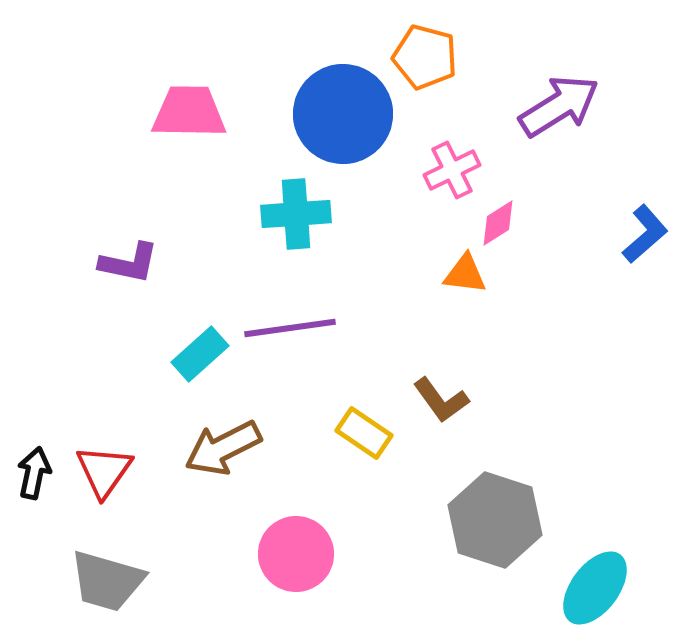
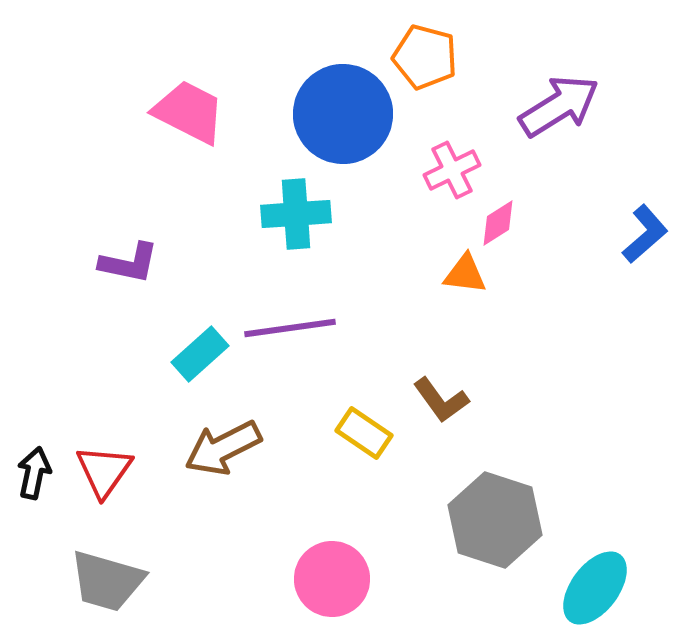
pink trapezoid: rotated 26 degrees clockwise
pink circle: moved 36 px right, 25 px down
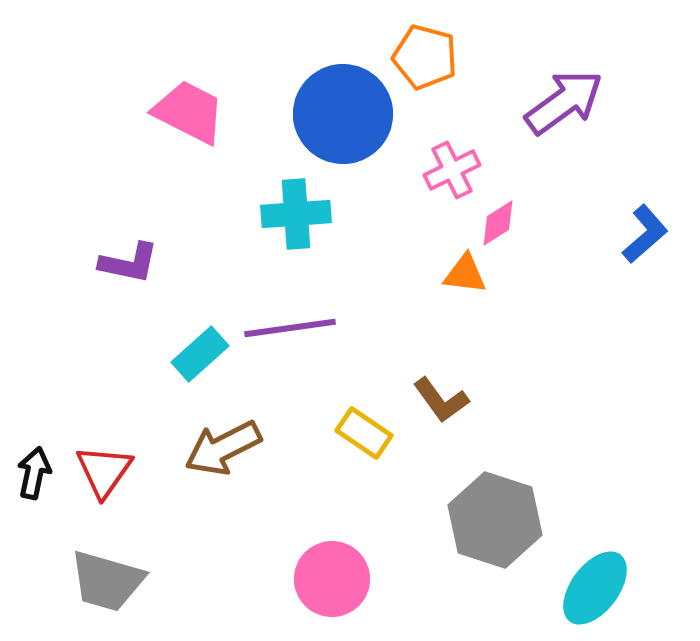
purple arrow: moved 5 px right, 4 px up; rotated 4 degrees counterclockwise
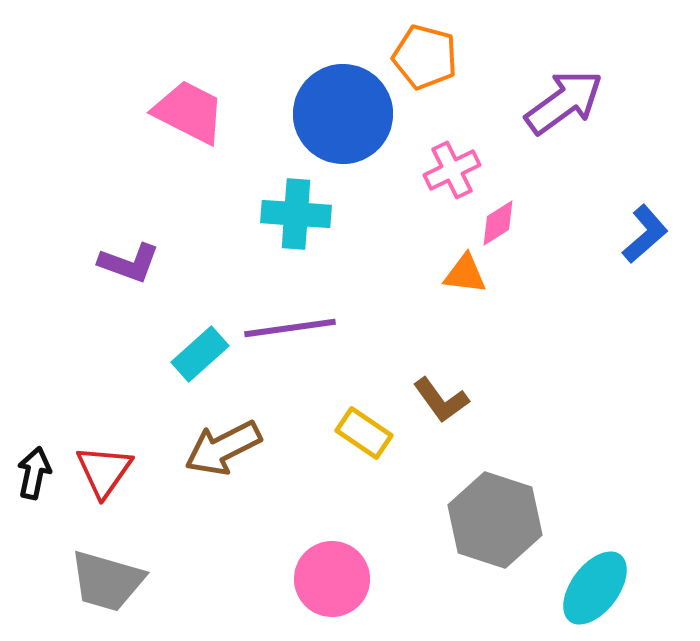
cyan cross: rotated 8 degrees clockwise
purple L-shape: rotated 8 degrees clockwise
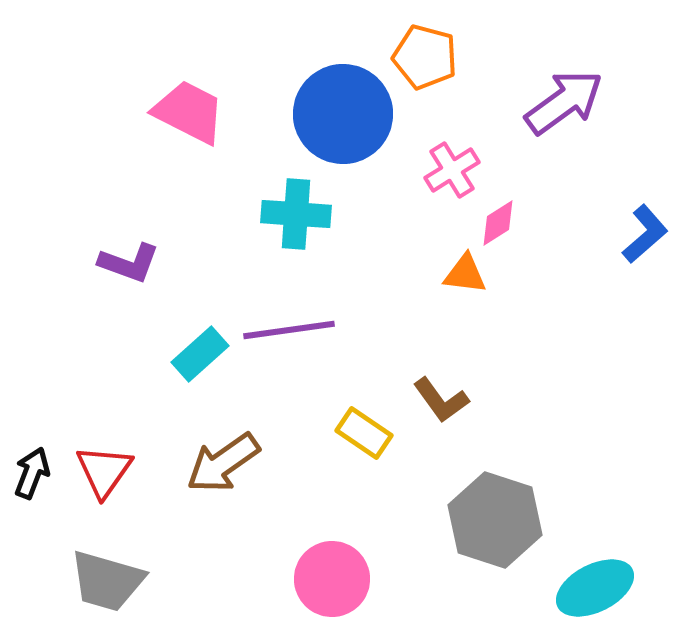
pink cross: rotated 6 degrees counterclockwise
purple line: moved 1 px left, 2 px down
brown arrow: moved 15 px down; rotated 8 degrees counterclockwise
black arrow: moved 2 px left; rotated 9 degrees clockwise
cyan ellipse: rotated 26 degrees clockwise
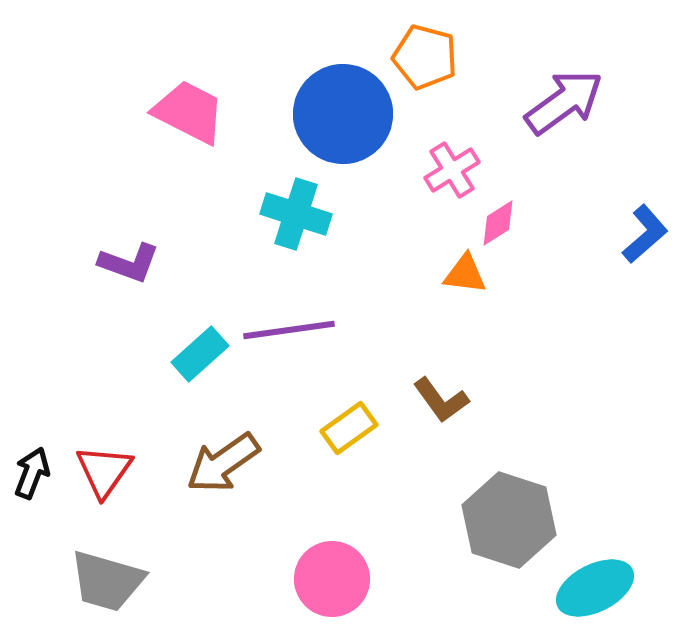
cyan cross: rotated 14 degrees clockwise
yellow rectangle: moved 15 px left, 5 px up; rotated 70 degrees counterclockwise
gray hexagon: moved 14 px right
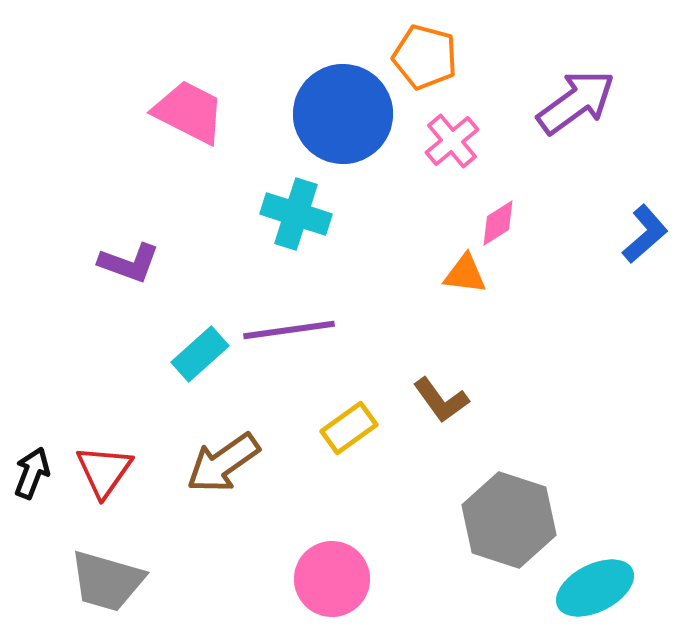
purple arrow: moved 12 px right
pink cross: moved 29 px up; rotated 8 degrees counterclockwise
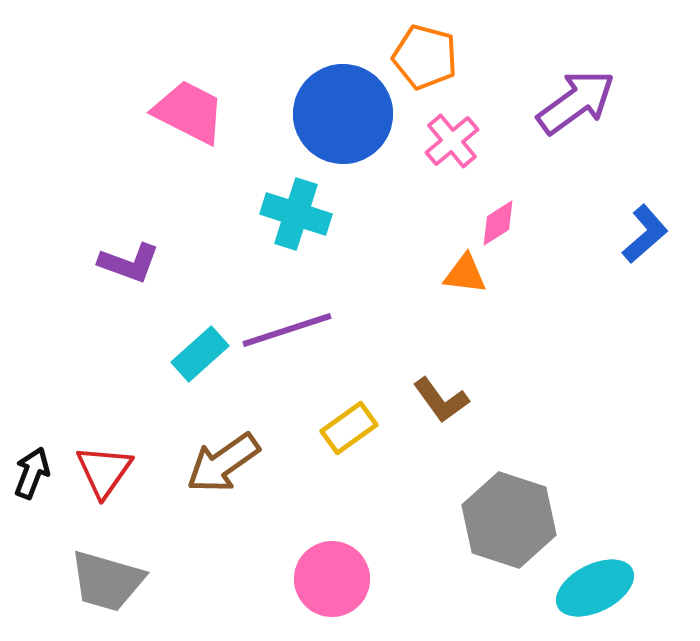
purple line: moved 2 px left; rotated 10 degrees counterclockwise
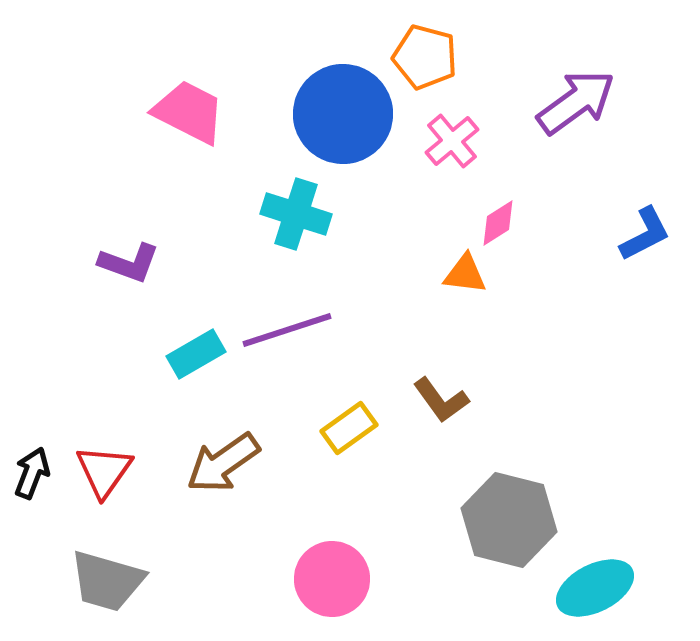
blue L-shape: rotated 14 degrees clockwise
cyan rectangle: moved 4 px left; rotated 12 degrees clockwise
gray hexagon: rotated 4 degrees counterclockwise
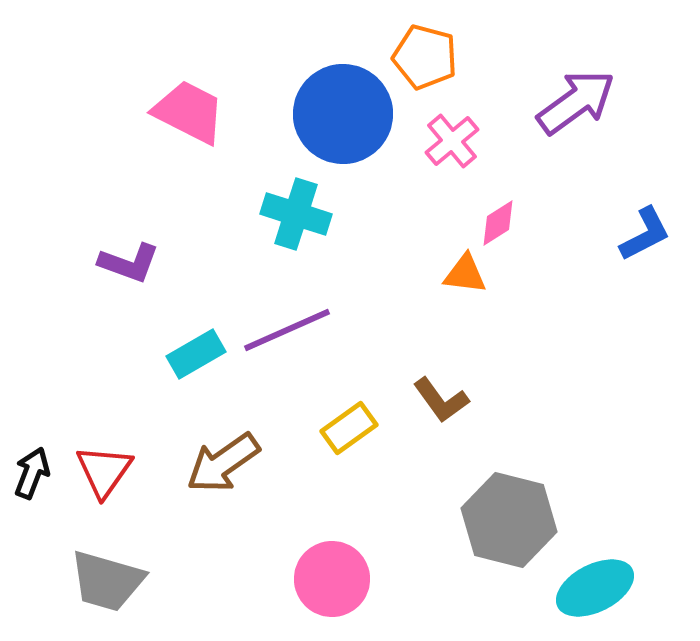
purple line: rotated 6 degrees counterclockwise
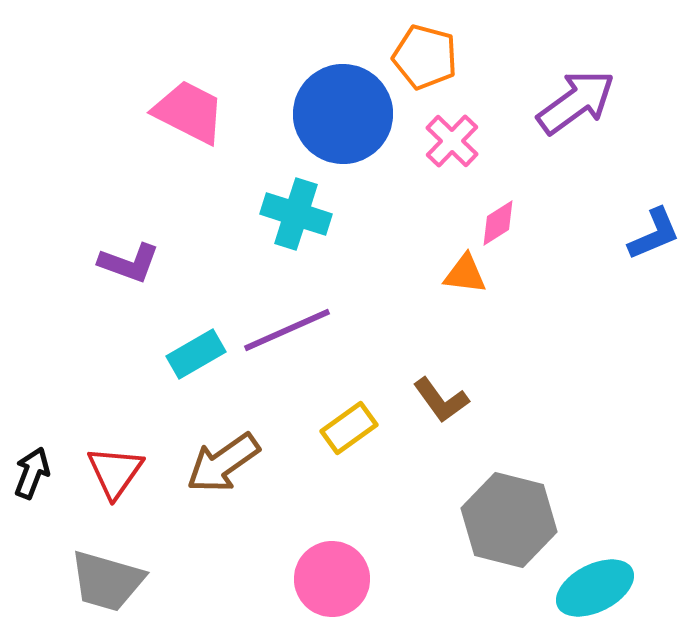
pink cross: rotated 6 degrees counterclockwise
blue L-shape: moved 9 px right; rotated 4 degrees clockwise
red triangle: moved 11 px right, 1 px down
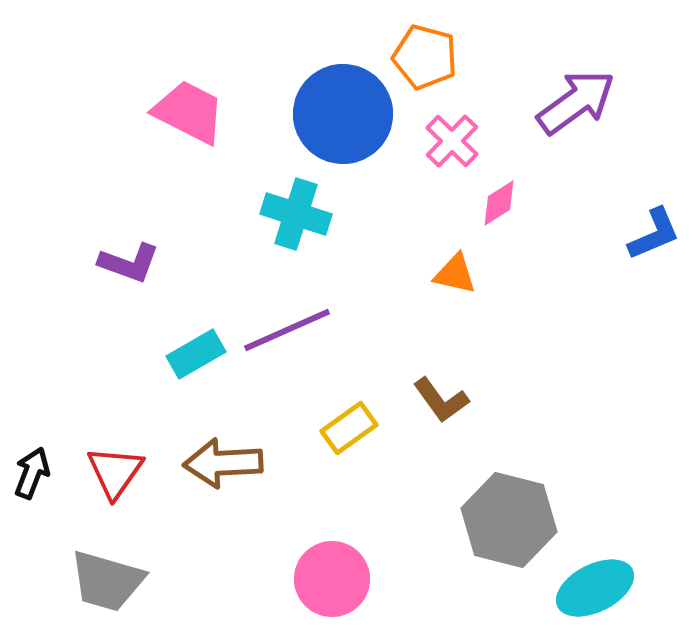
pink diamond: moved 1 px right, 20 px up
orange triangle: moved 10 px left; rotated 6 degrees clockwise
brown arrow: rotated 32 degrees clockwise
